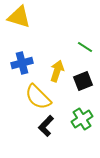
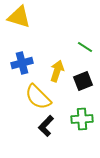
green cross: rotated 30 degrees clockwise
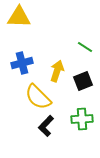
yellow triangle: rotated 15 degrees counterclockwise
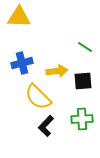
yellow arrow: rotated 65 degrees clockwise
black square: rotated 18 degrees clockwise
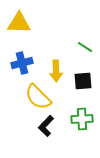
yellow triangle: moved 6 px down
yellow arrow: moved 1 px left; rotated 95 degrees clockwise
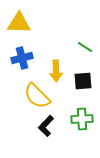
blue cross: moved 5 px up
yellow semicircle: moved 1 px left, 1 px up
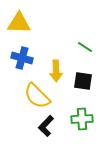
blue cross: rotated 30 degrees clockwise
black square: rotated 12 degrees clockwise
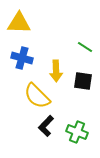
green cross: moved 5 px left, 13 px down; rotated 25 degrees clockwise
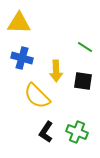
black L-shape: moved 6 px down; rotated 10 degrees counterclockwise
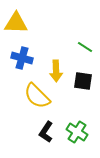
yellow triangle: moved 3 px left
green cross: rotated 10 degrees clockwise
